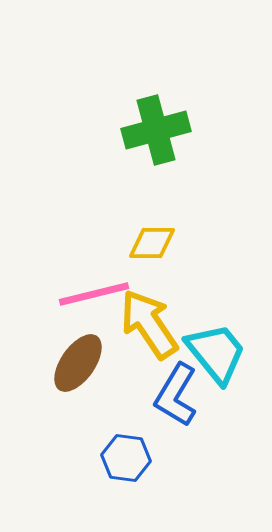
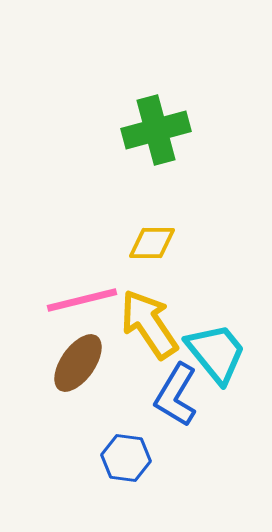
pink line: moved 12 px left, 6 px down
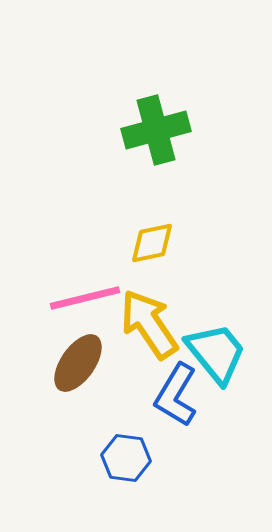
yellow diamond: rotated 12 degrees counterclockwise
pink line: moved 3 px right, 2 px up
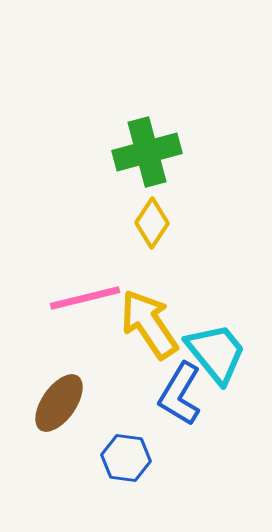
green cross: moved 9 px left, 22 px down
yellow diamond: moved 20 px up; rotated 45 degrees counterclockwise
brown ellipse: moved 19 px left, 40 px down
blue L-shape: moved 4 px right, 1 px up
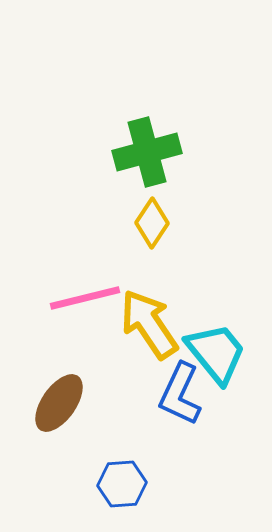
blue L-shape: rotated 6 degrees counterclockwise
blue hexagon: moved 4 px left, 26 px down; rotated 12 degrees counterclockwise
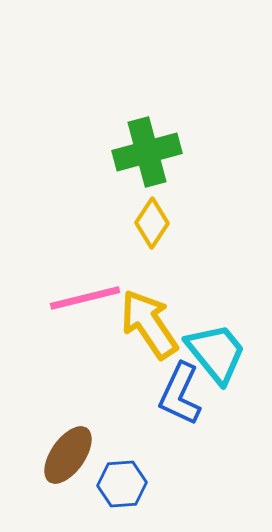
brown ellipse: moved 9 px right, 52 px down
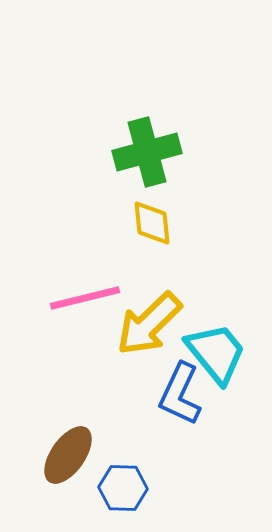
yellow diamond: rotated 39 degrees counterclockwise
yellow arrow: rotated 100 degrees counterclockwise
blue hexagon: moved 1 px right, 4 px down; rotated 6 degrees clockwise
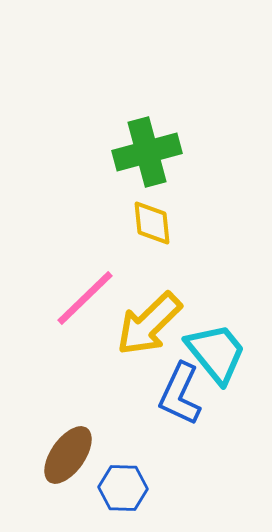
pink line: rotated 30 degrees counterclockwise
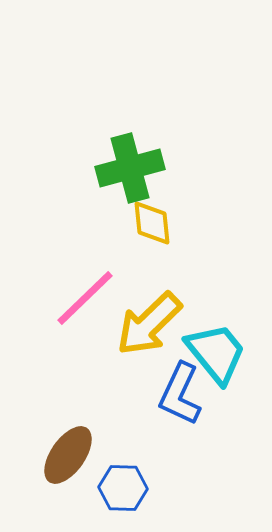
green cross: moved 17 px left, 16 px down
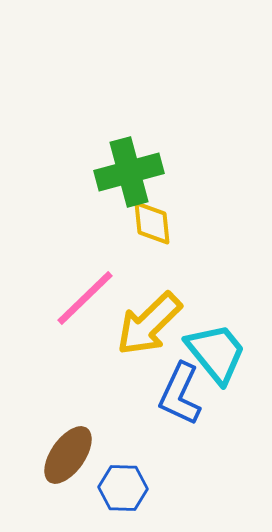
green cross: moved 1 px left, 4 px down
